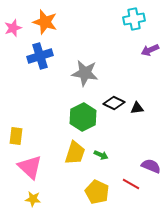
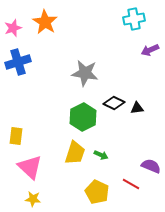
orange star: rotated 15 degrees clockwise
blue cross: moved 22 px left, 6 px down
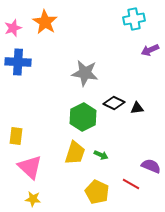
blue cross: rotated 20 degrees clockwise
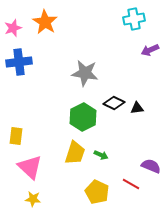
blue cross: moved 1 px right; rotated 10 degrees counterclockwise
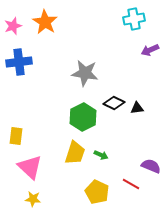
pink star: moved 2 px up
